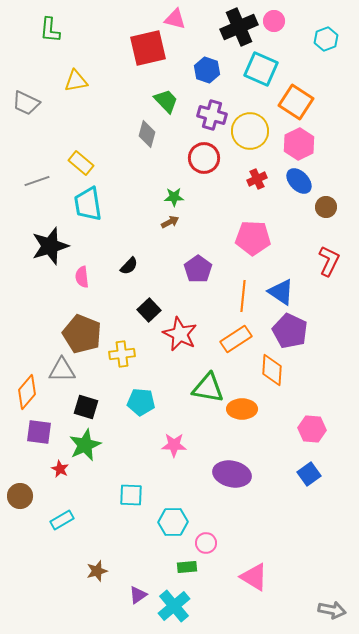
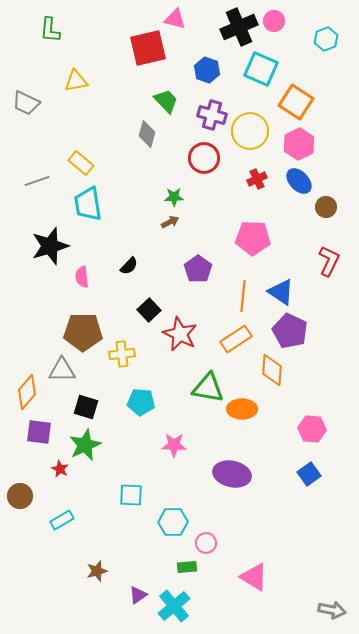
brown pentagon at (82, 334): moved 1 px right, 2 px up; rotated 21 degrees counterclockwise
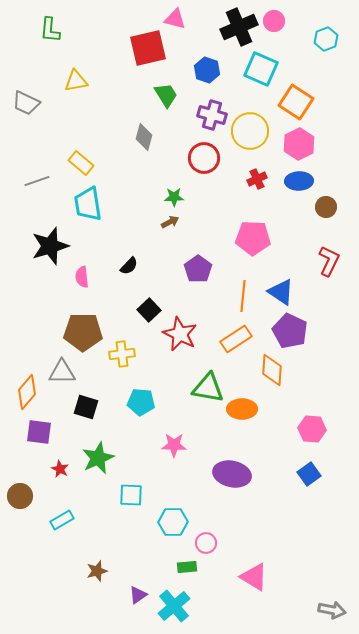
green trapezoid at (166, 101): moved 6 px up; rotated 12 degrees clockwise
gray diamond at (147, 134): moved 3 px left, 3 px down
blue ellipse at (299, 181): rotated 48 degrees counterclockwise
gray triangle at (62, 370): moved 2 px down
green star at (85, 445): moved 13 px right, 13 px down
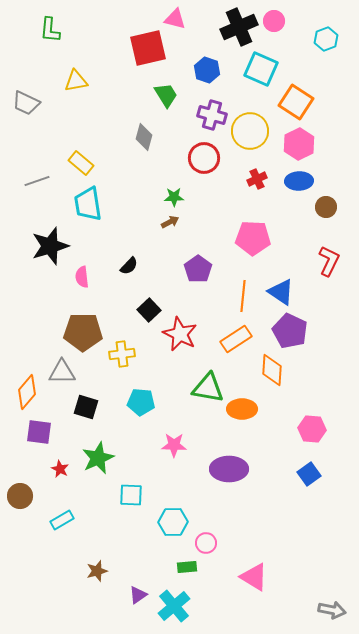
purple ellipse at (232, 474): moved 3 px left, 5 px up; rotated 12 degrees counterclockwise
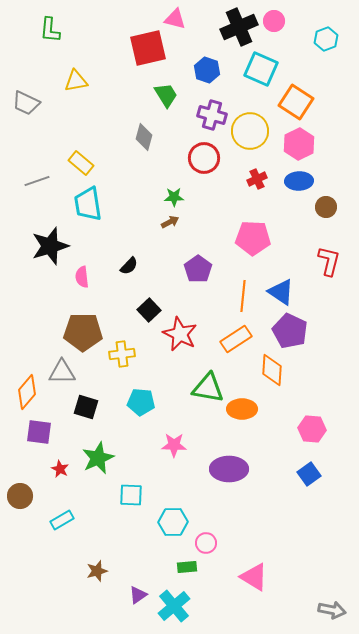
red L-shape at (329, 261): rotated 12 degrees counterclockwise
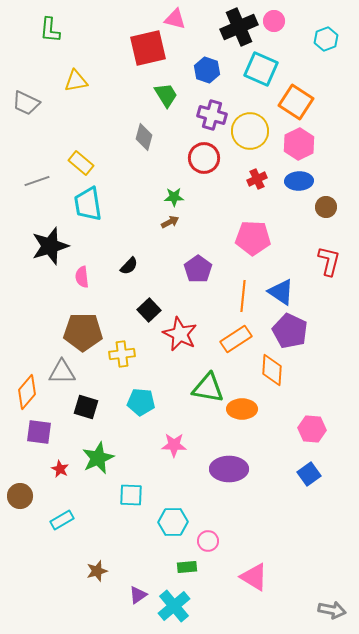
pink circle at (206, 543): moved 2 px right, 2 px up
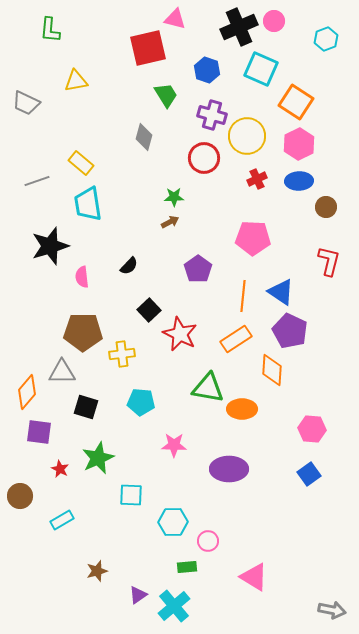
yellow circle at (250, 131): moved 3 px left, 5 px down
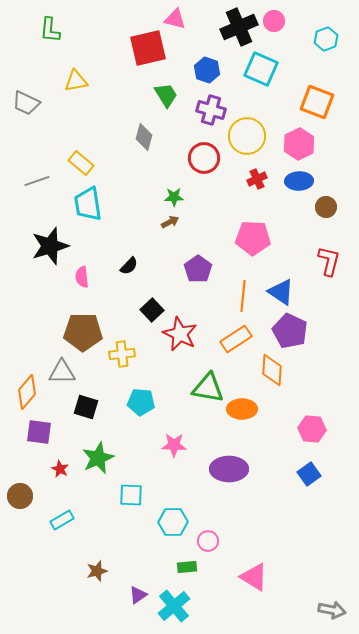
orange square at (296, 102): moved 21 px right; rotated 12 degrees counterclockwise
purple cross at (212, 115): moved 1 px left, 5 px up
black square at (149, 310): moved 3 px right
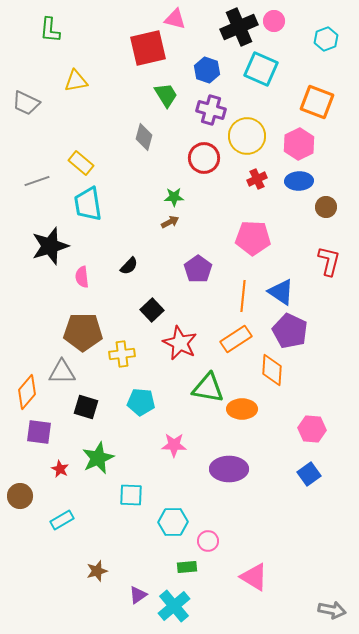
red star at (180, 334): moved 9 px down
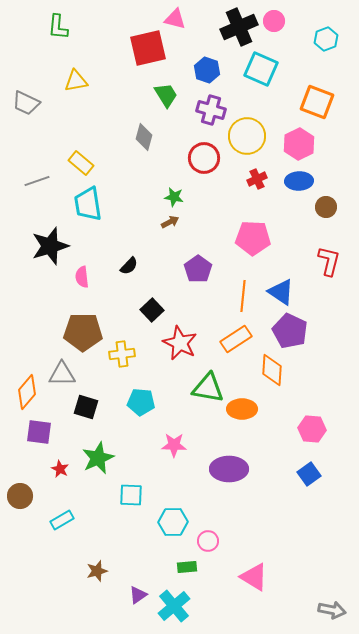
green L-shape at (50, 30): moved 8 px right, 3 px up
green star at (174, 197): rotated 12 degrees clockwise
gray triangle at (62, 372): moved 2 px down
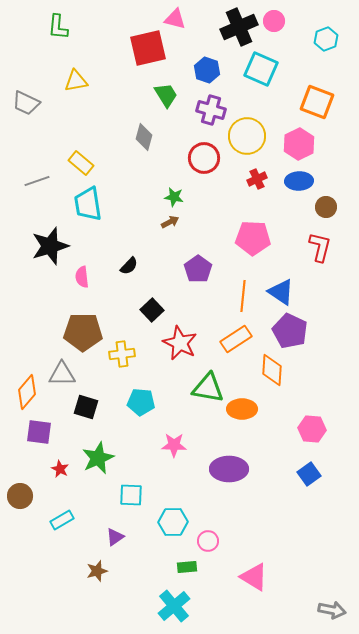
red L-shape at (329, 261): moved 9 px left, 14 px up
purple triangle at (138, 595): moved 23 px left, 58 px up
